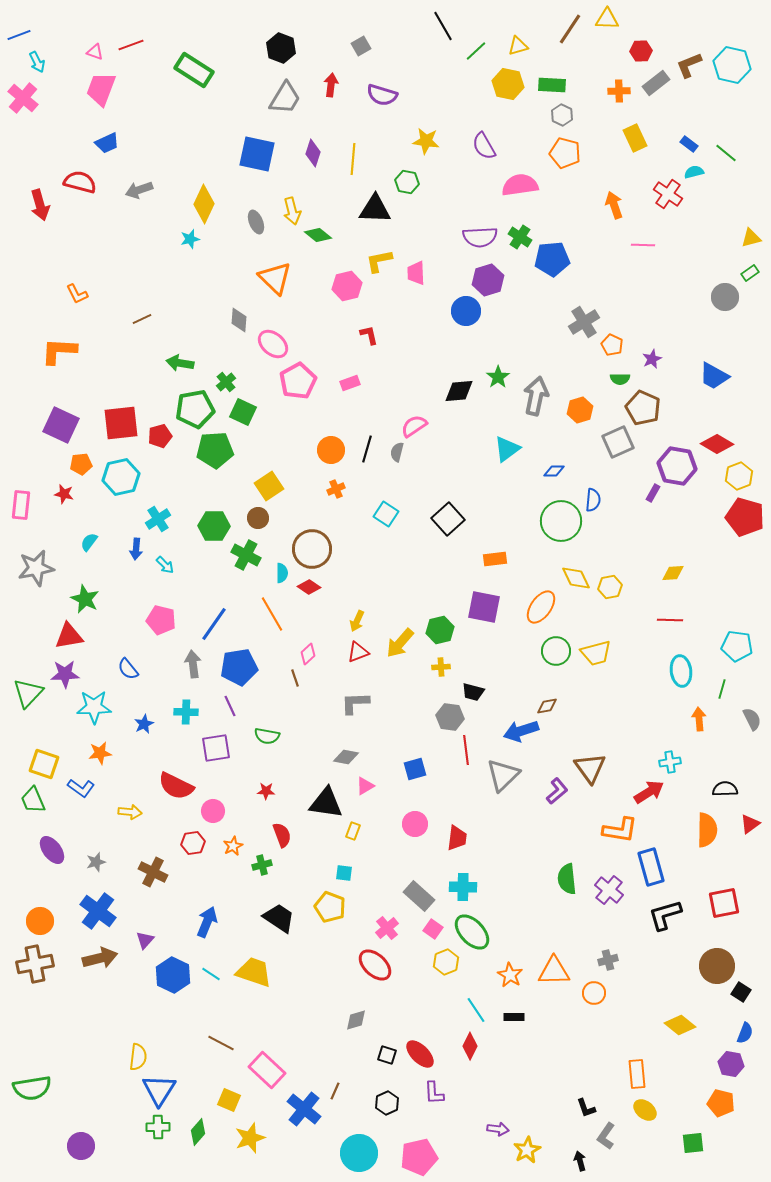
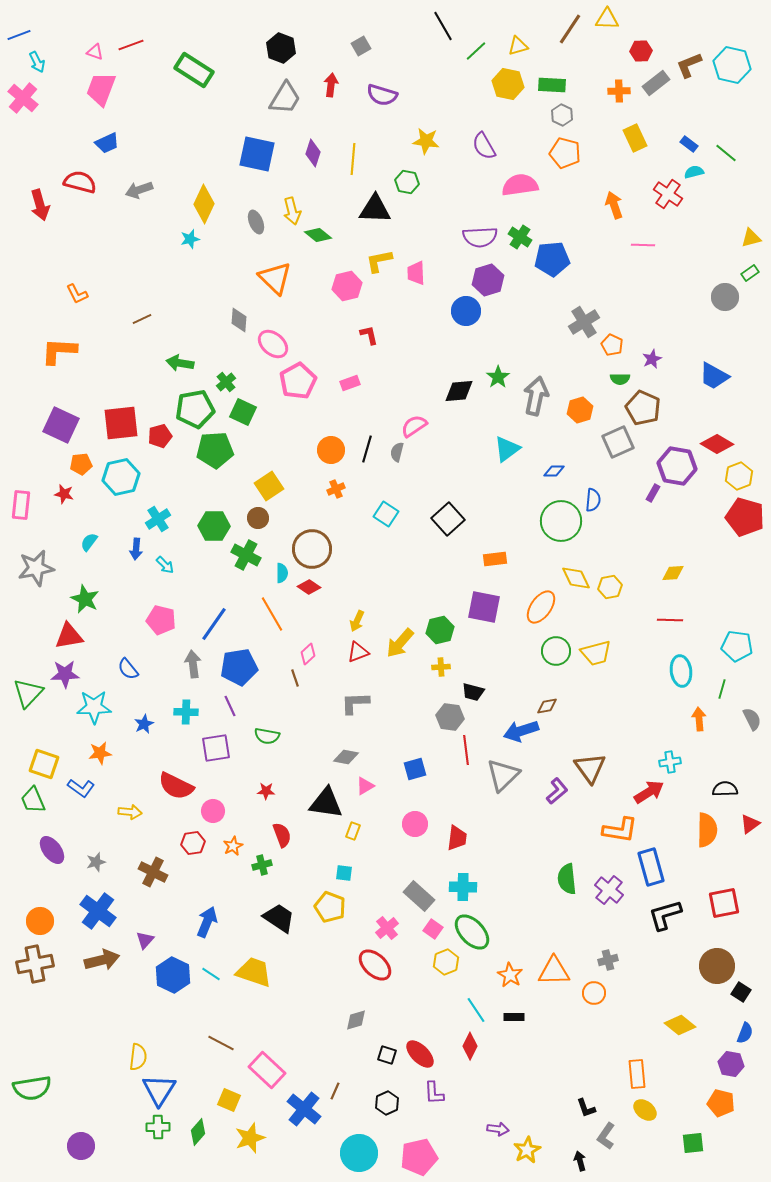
brown arrow at (100, 958): moved 2 px right, 2 px down
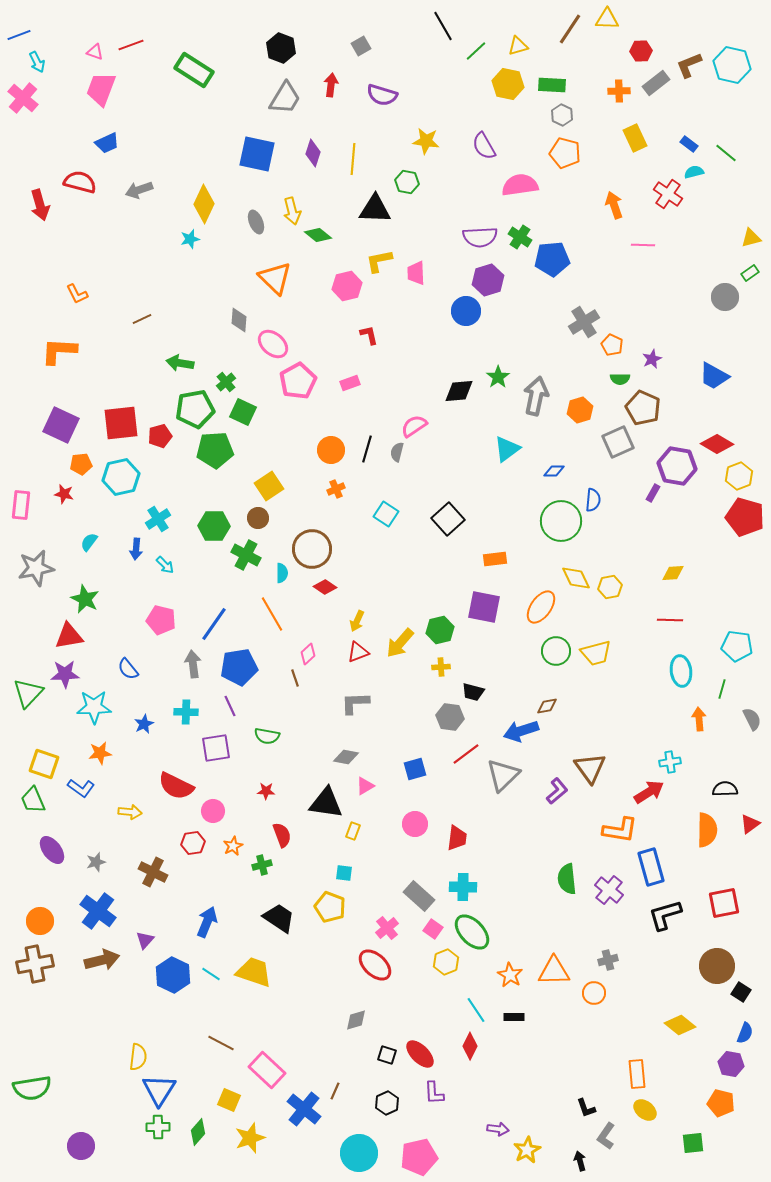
red diamond at (309, 587): moved 16 px right
red line at (466, 750): moved 4 px down; rotated 60 degrees clockwise
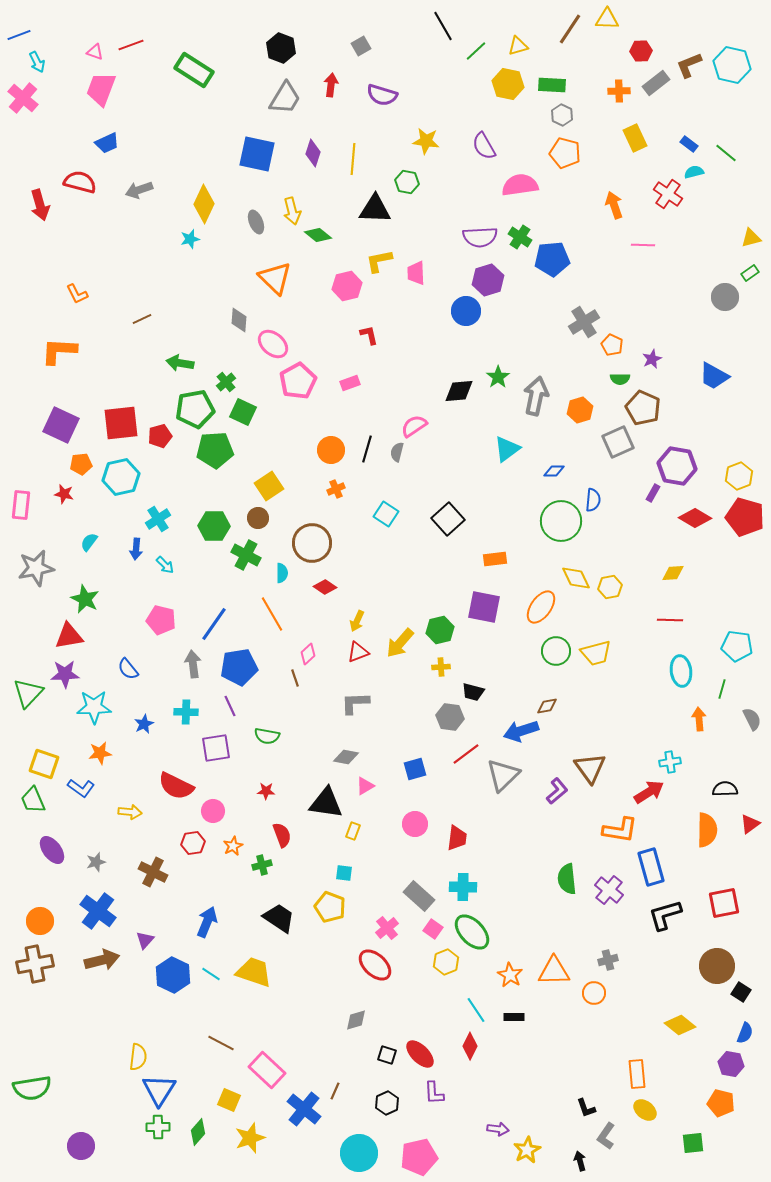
red diamond at (717, 444): moved 22 px left, 74 px down
brown circle at (312, 549): moved 6 px up
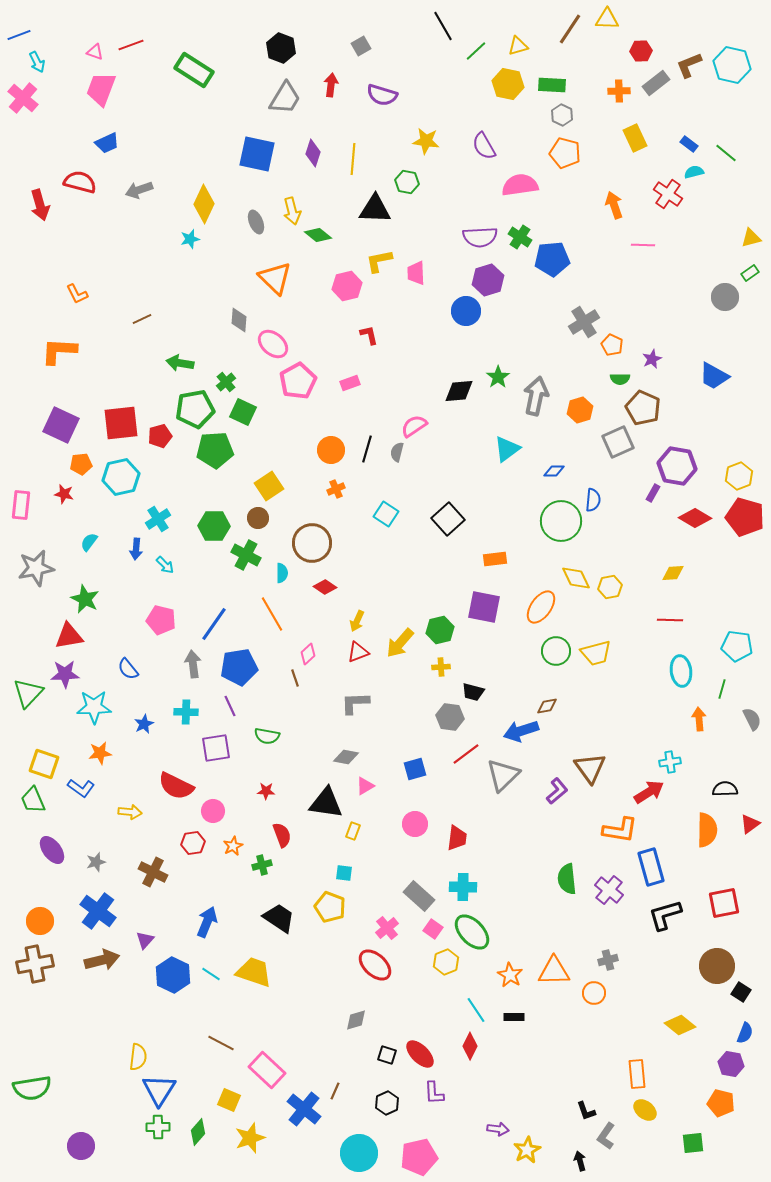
black L-shape at (586, 1108): moved 3 px down
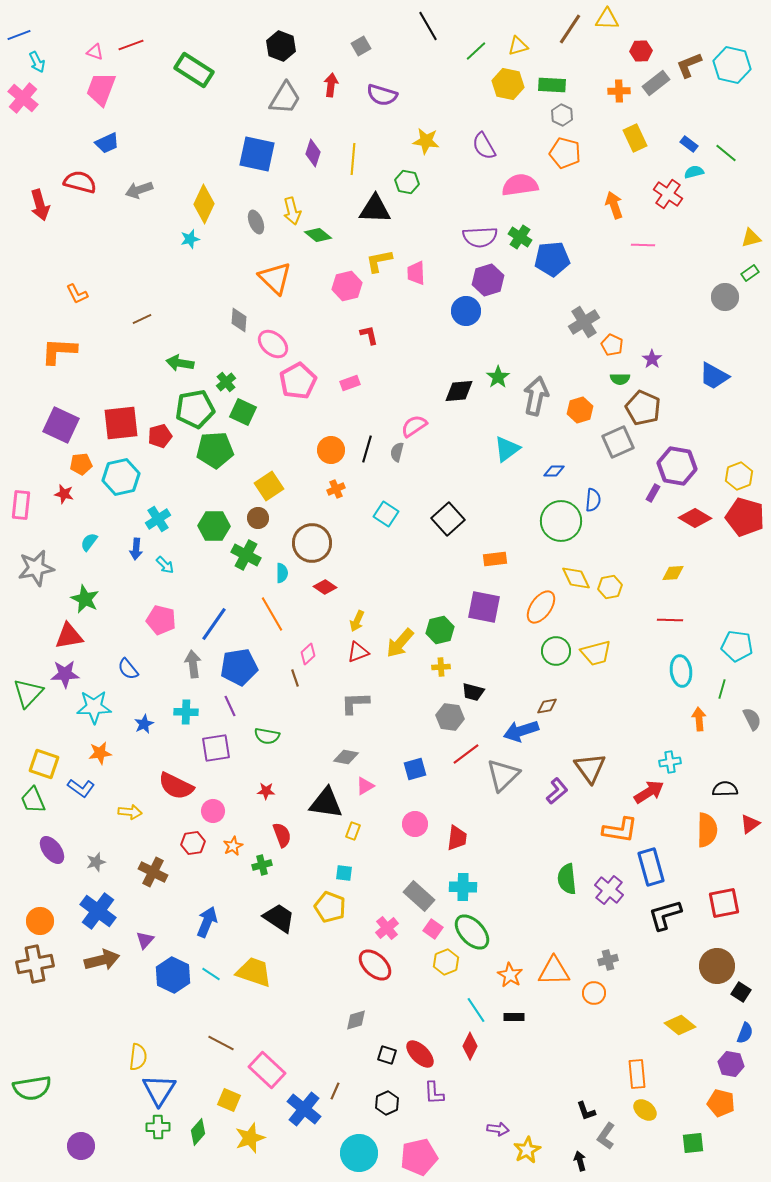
black line at (443, 26): moved 15 px left
black hexagon at (281, 48): moved 2 px up
purple star at (652, 359): rotated 12 degrees counterclockwise
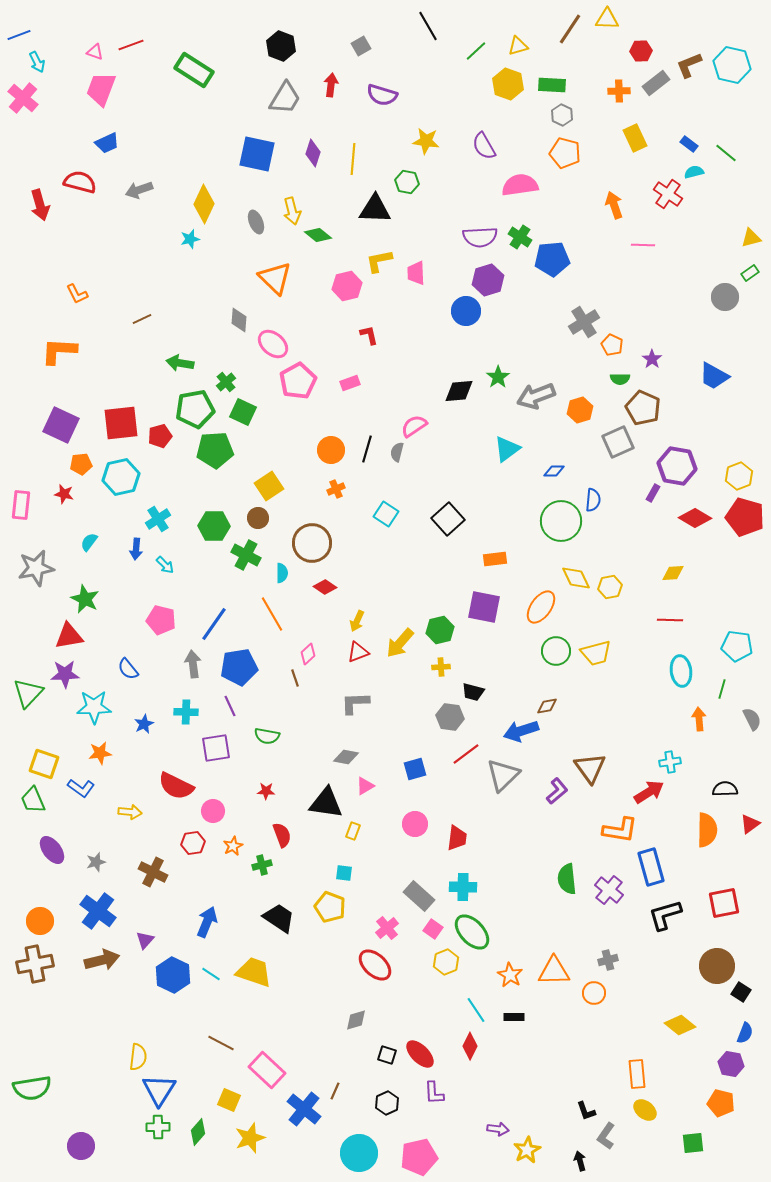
yellow hexagon at (508, 84): rotated 8 degrees clockwise
gray arrow at (536, 396): rotated 123 degrees counterclockwise
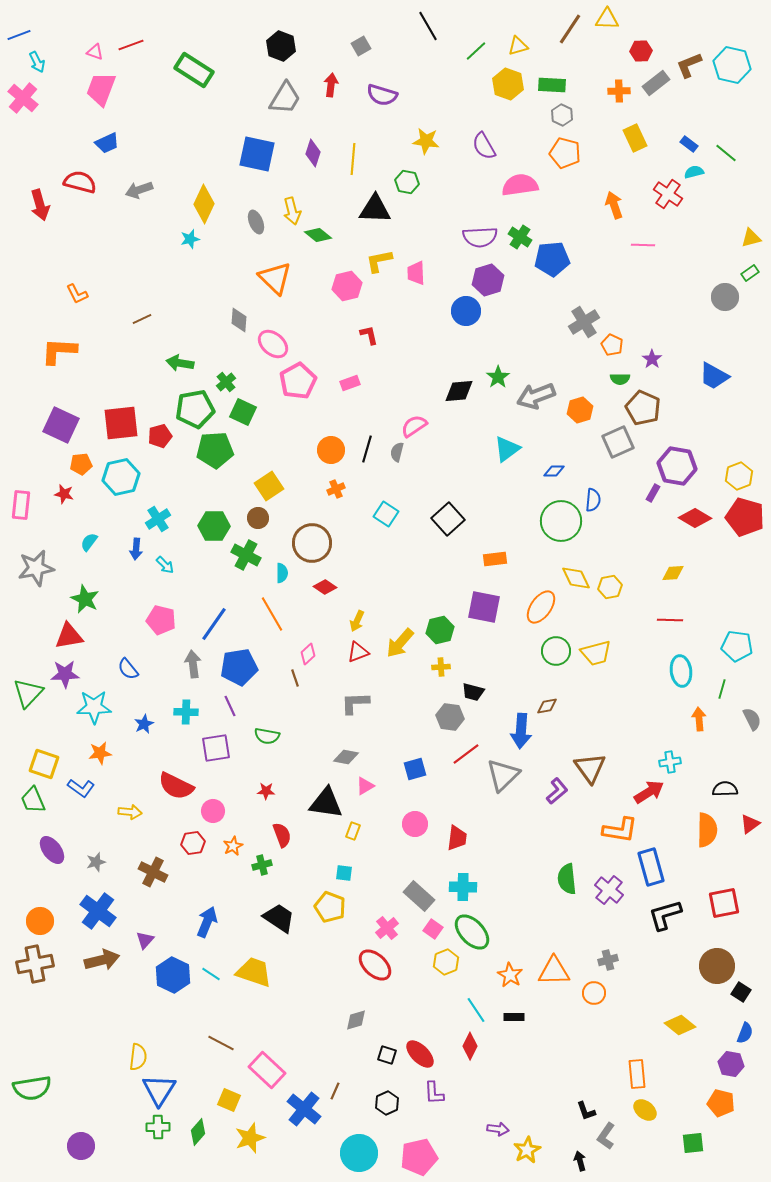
blue arrow at (521, 731): rotated 68 degrees counterclockwise
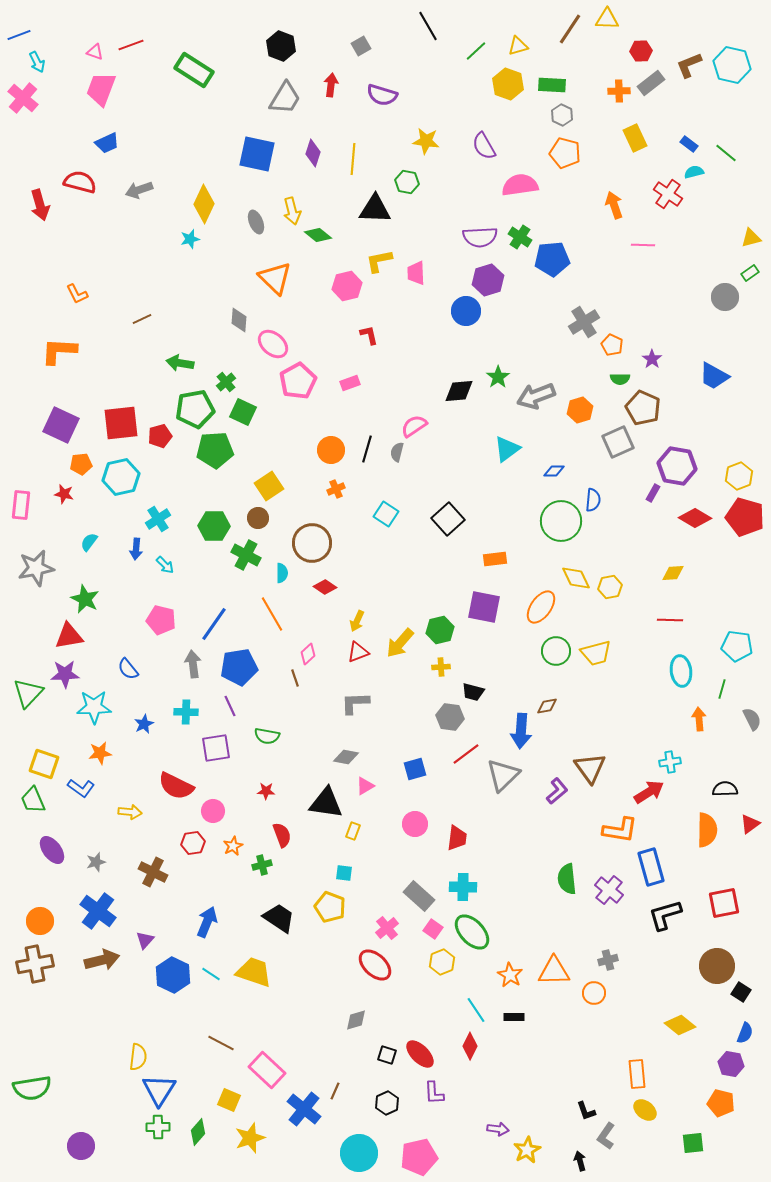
gray rectangle at (656, 83): moved 5 px left
yellow hexagon at (446, 962): moved 4 px left
